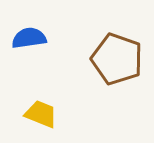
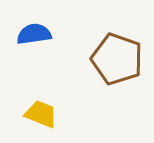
blue semicircle: moved 5 px right, 4 px up
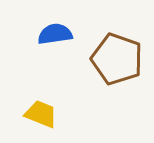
blue semicircle: moved 21 px right
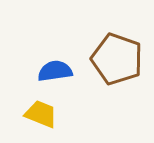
blue semicircle: moved 37 px down
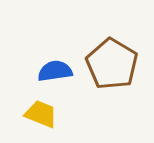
brown pentagon: moved 5 px left, 5 px down; rotated 12 degrees clockwise
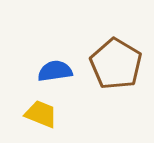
brown pentagon: moved 4 px right
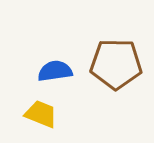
brown pentagon: rotated 30 degrees counterclockwise
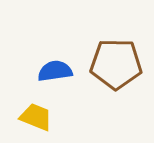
yellow trapezoid: moved 5 px left, 3 px down
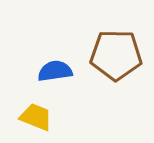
brown pentagon: moved 9 px up
